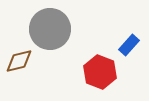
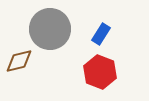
blue rectangle: moved 28 px left, 11 px up; rotated 10 degrees counterclockwise
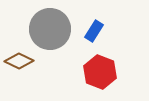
blue rectangle: moved 7 px left, 3 px up
brown diamond: rotated 40 degrees clockwise
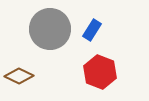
blue rectangle: moved 2 px left, 1 px up
brown diamond: moved 15 px down
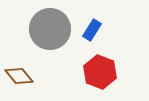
brown diamond: rotated 24 degrees clockwise
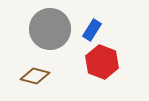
red hexagon: moved 2 px right, 10 px up
brown diamond: moved 16 px right; rotated 36 degrees counterclockwise
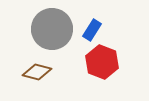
gray circle: moved 2 px right
brown diamond: moved 2 px right, 4 px up
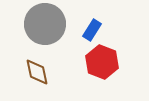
gray circle: moved 7 px left, 5 px up
brown diamond: rotated 64 degrees clockwise
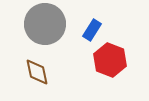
red hexagon: moved 8 px right, 2 px up
